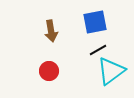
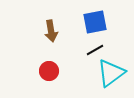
black line: moved 3 px left
cyan triangle: moved 2 px down
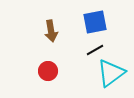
red circle: moved 1 px left
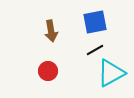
cyan triangle: rotated 8 degrees clockwise
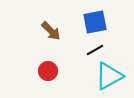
brown arrow: rotated 35 degrees counterclockwise
cyan triangle: moved 2 px left, 3 px down
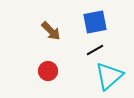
cyan triangle: rotated 12 degrees counterclockwise
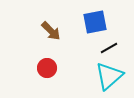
black line: moved 14 px right, 2 px up
red circle: moved 1 px left, 3 px up
